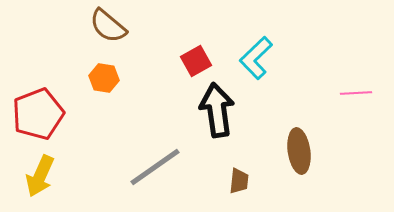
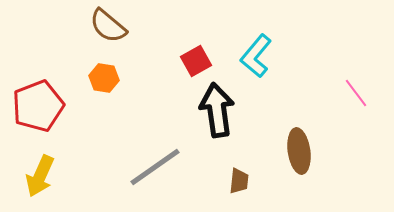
cyan L-shape: moved 2 px up; rotated 6 degrees counterclockwise
pink line: rotated 56 degrees clockwise
red pentagon: moved 8 px up
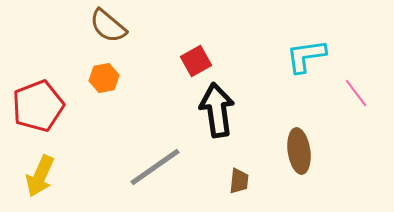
cyan L-shape: moved 50 px right; rotated 42 degrees clockwise
orange hexagon: rotated 20 degrees counterclockwise
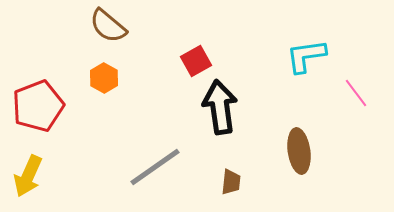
orange hexagon: rotated 20 degrees counterclockwise
black arrow: moved 3 px right, 3 px up
yellow arrow: moved 12 px left
brown trapezoid: moved 8 px left, 1 px down
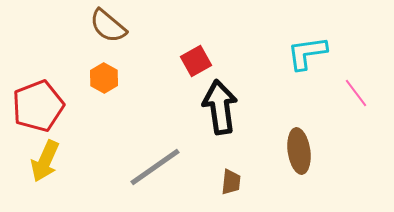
cyan L-shape: moved 1 px right, 3 px up
yellow arrow: moved 17 px right, 15 px up
